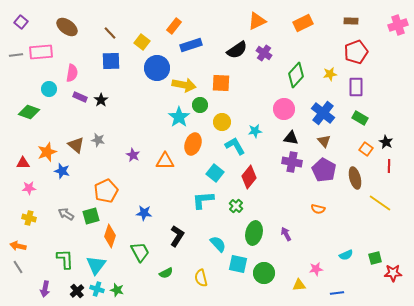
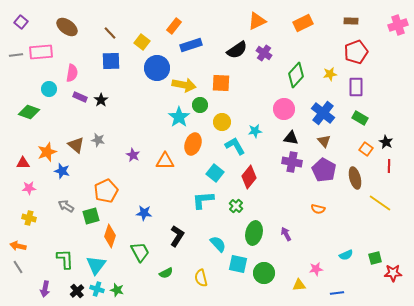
gray arrow at (66, 214): moved 8 px up
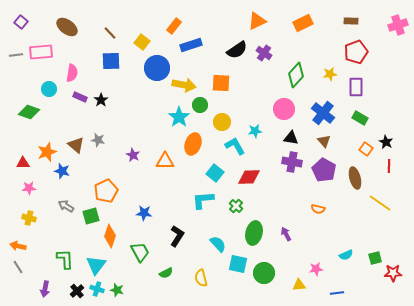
red diamond at (249, 177): rotated 50 degrees clockwise
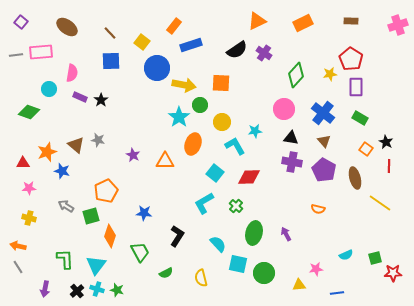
red pentagon at (356, 52): moved 5 px left, 7 px down; rotated 20 degrees counterclockwise
cyan L-shape at (203, 200): moved 1 px right, 3 px down; rotated 25 degrees counterclockwise
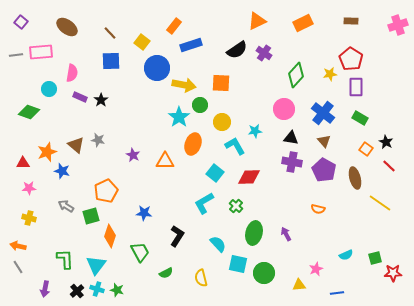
red line at (389, 166): rotated 48 degrees counterclockwise
pink star at (316, 269): rotated 16 degrees counterclockwise
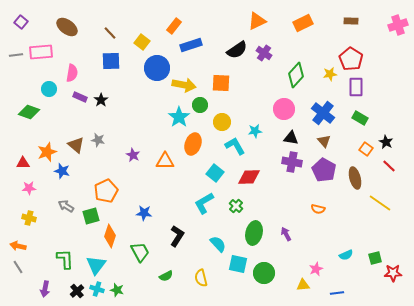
green semicircle at (166, 273): moved 3 px down
yellow triangle at (299, 285): moved 4 px right
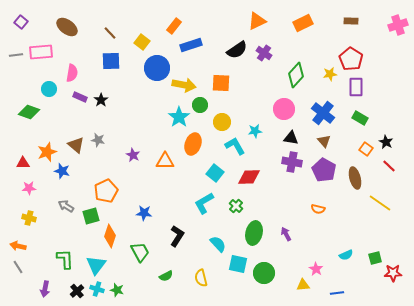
pink star at (316, 269): rotated 16 degrees counterclockwise
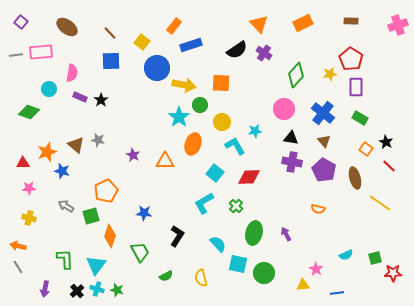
orange triangle at (257, 21): moved 2 px right, 3 px down; rotated 48 degrees counterclockwise
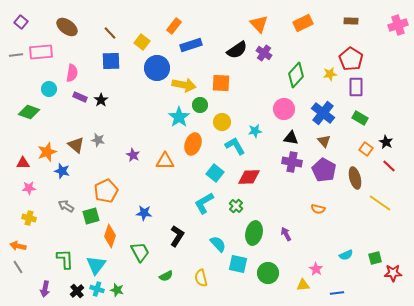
green circle at (264, 273): moved 4 px right
